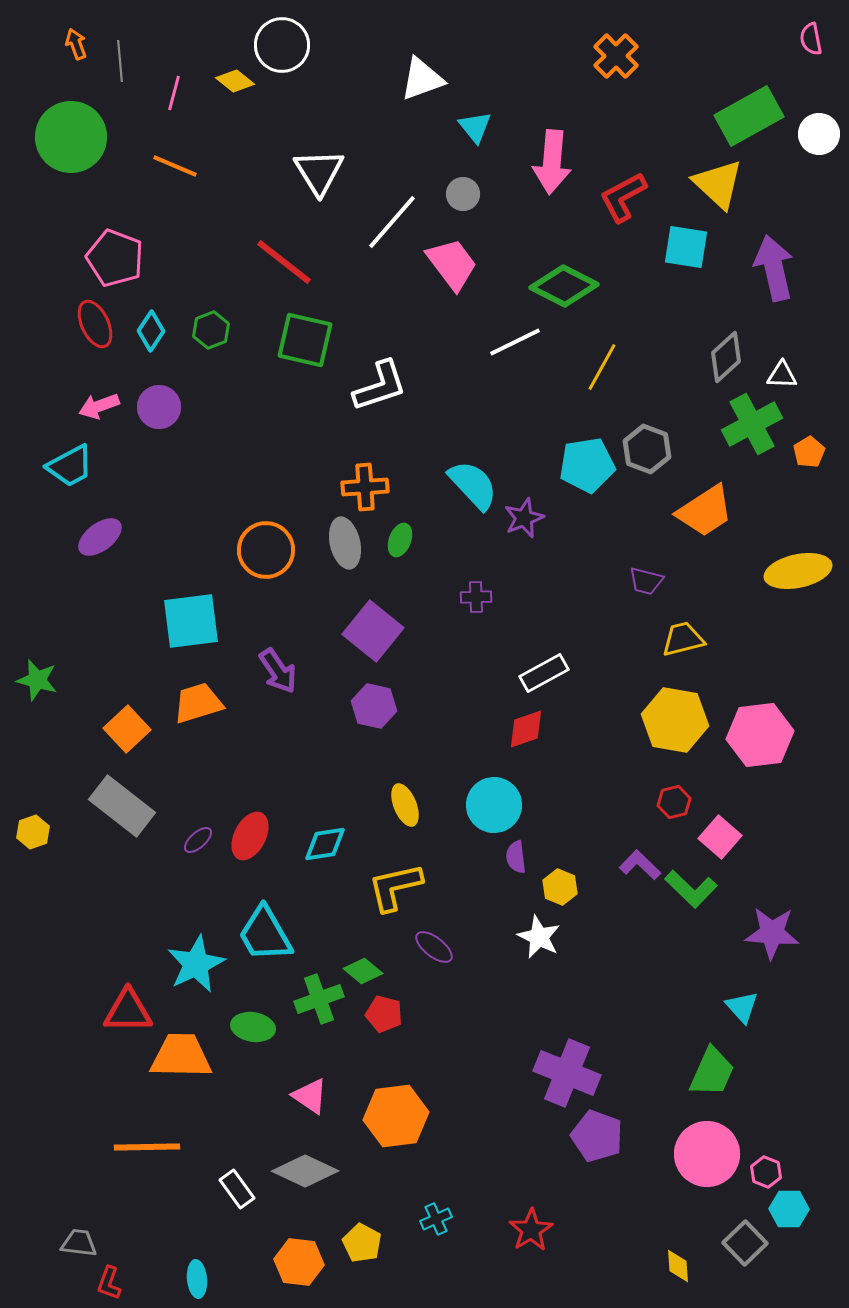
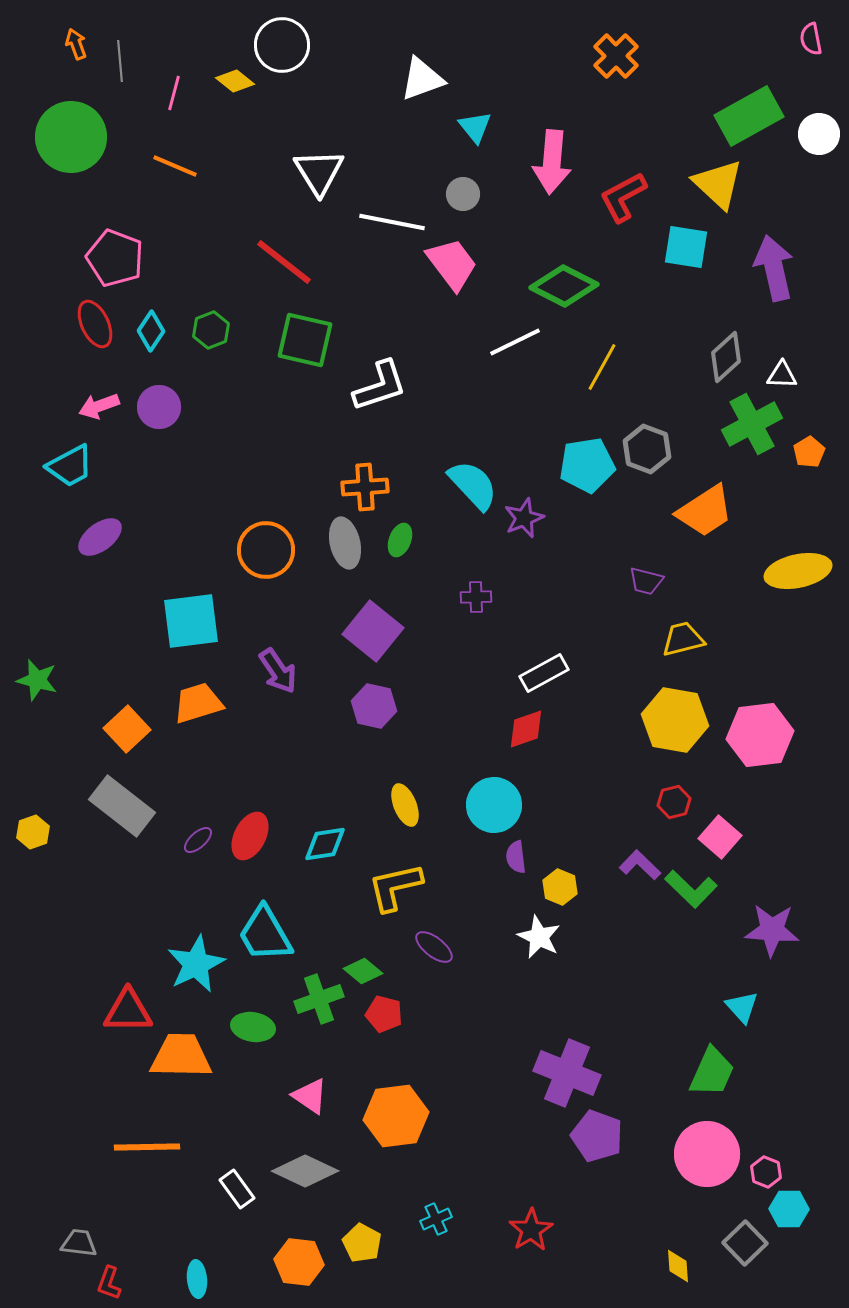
white line at (392, 222): rotated 60 degrees clockwise
purple star at (772, 933): moved 3 px up
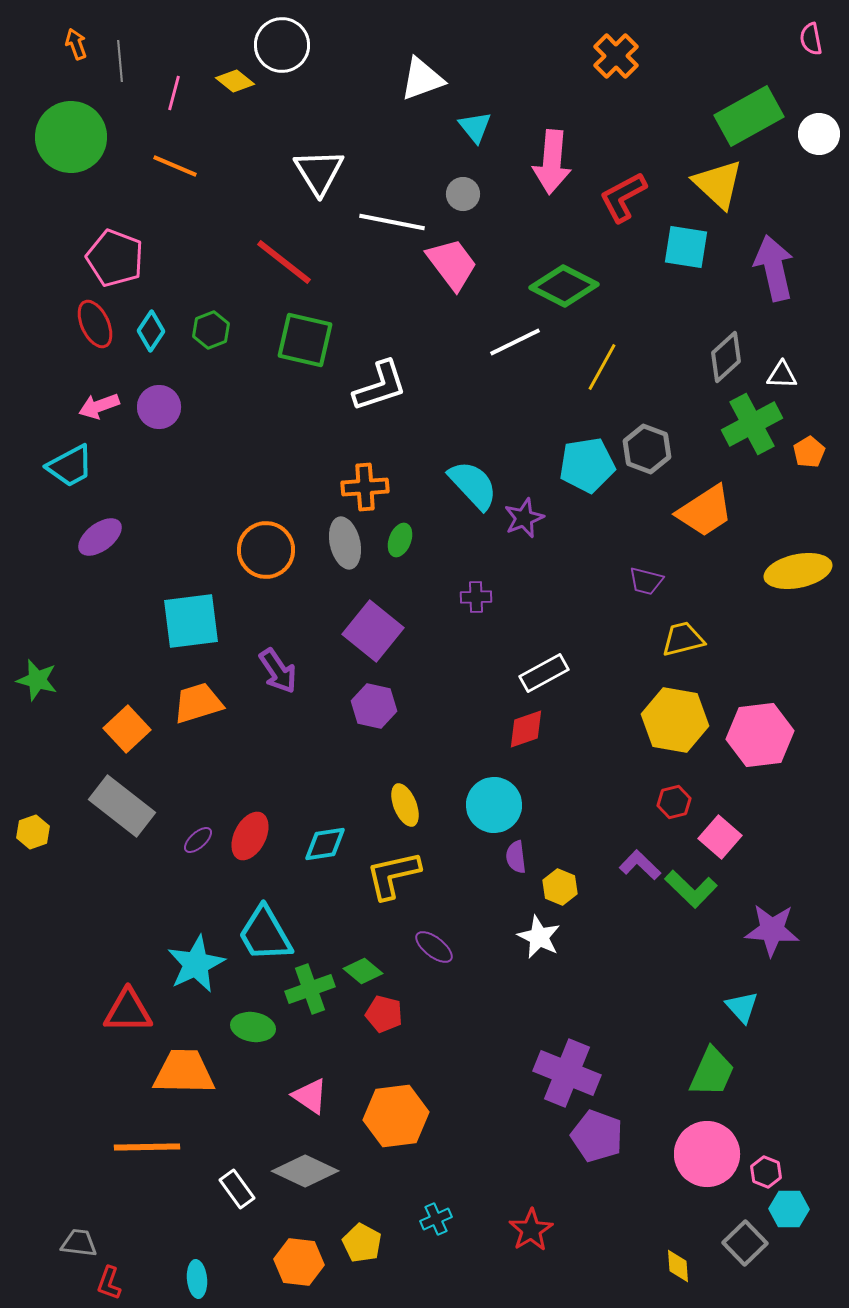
yellow L-shape at (395, 887): moved 2 px left, 12 px up
green cross at (319, 999): moved 9 px left, 10 px up
orange trapezoid at (181, 1056): moved 3 px right, 16 px down
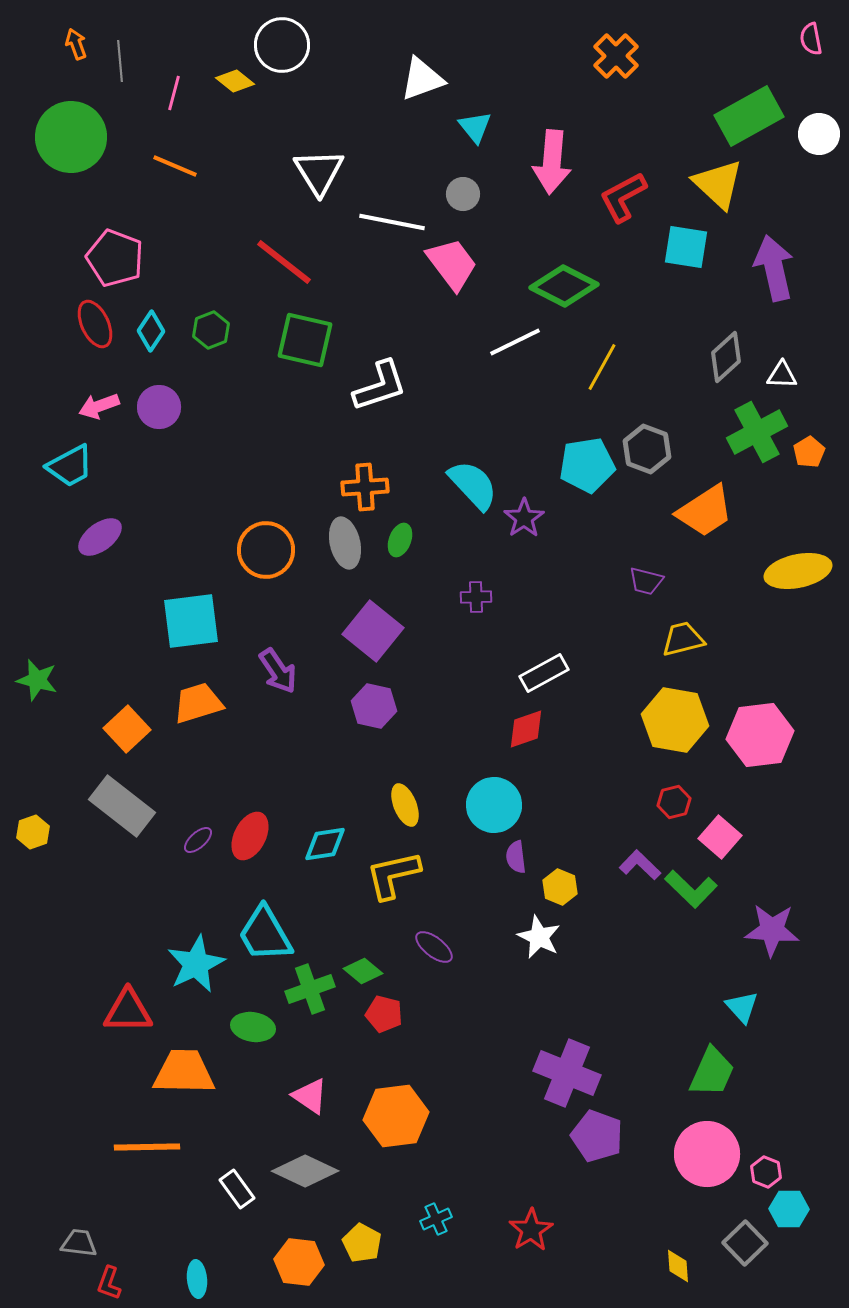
green cross at (752, 424): moved 5 px right, 8 px down
purple star at (524, 518): rotated 12 degrees counterclockwise
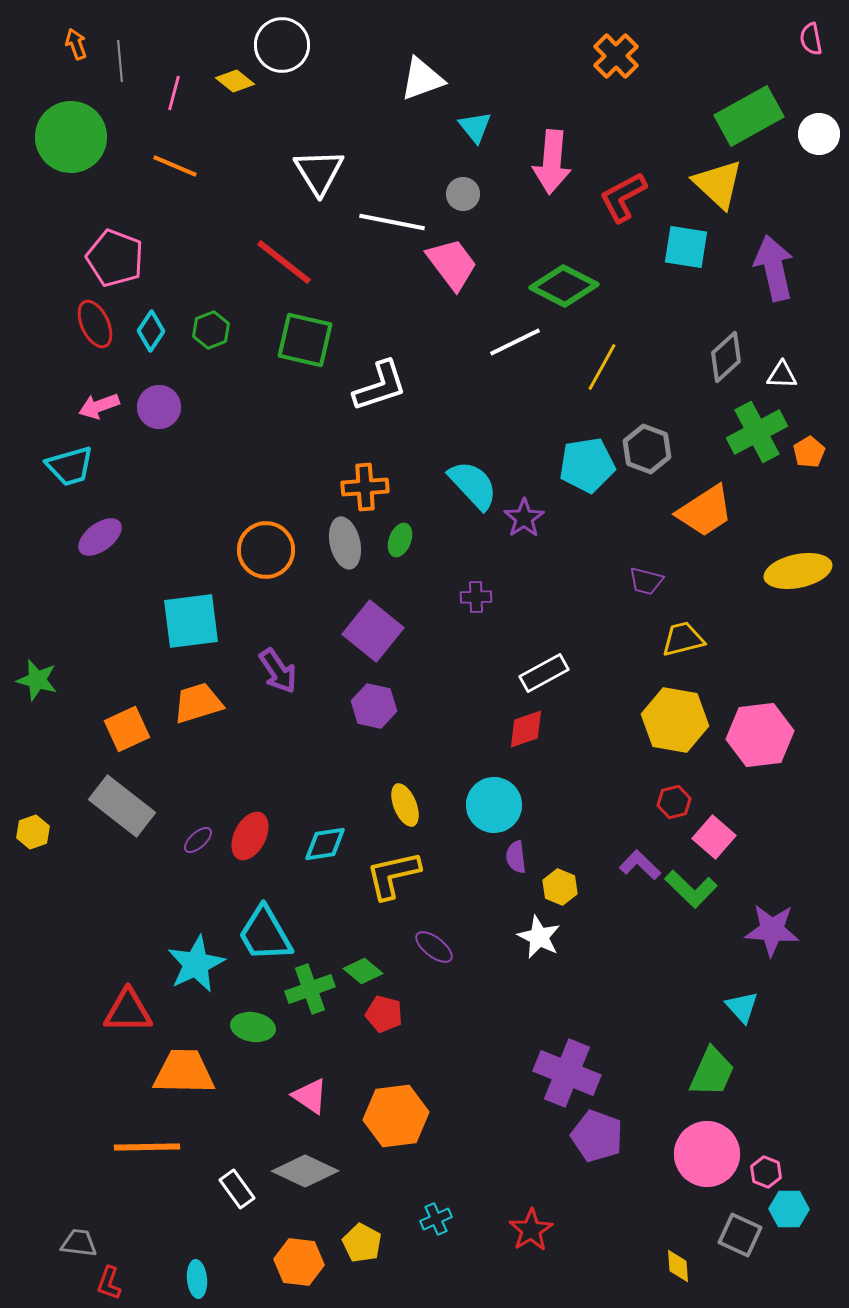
cyan trapezoid at (70, 466): rotated 12 degrees clockwise
orange square at (127, 729): rotated 18 degrees clockwise
pink square at (720, 837): moved 6 px left
gray square at (745, 1243): moved 5 px left, 8 px up; rotated 21 degrees counterclockwise
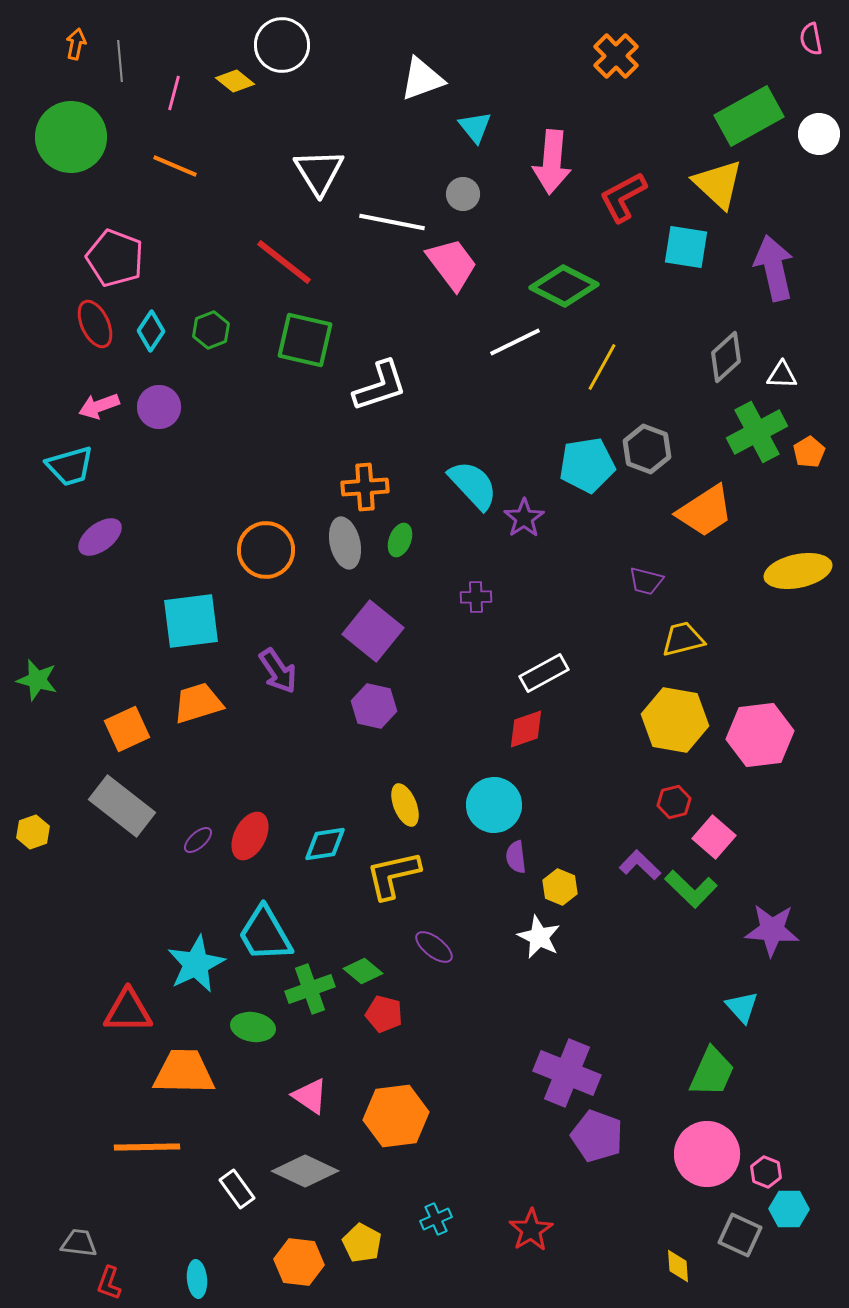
orange arrow at (76, 44): rotated 32 degrees clockwise
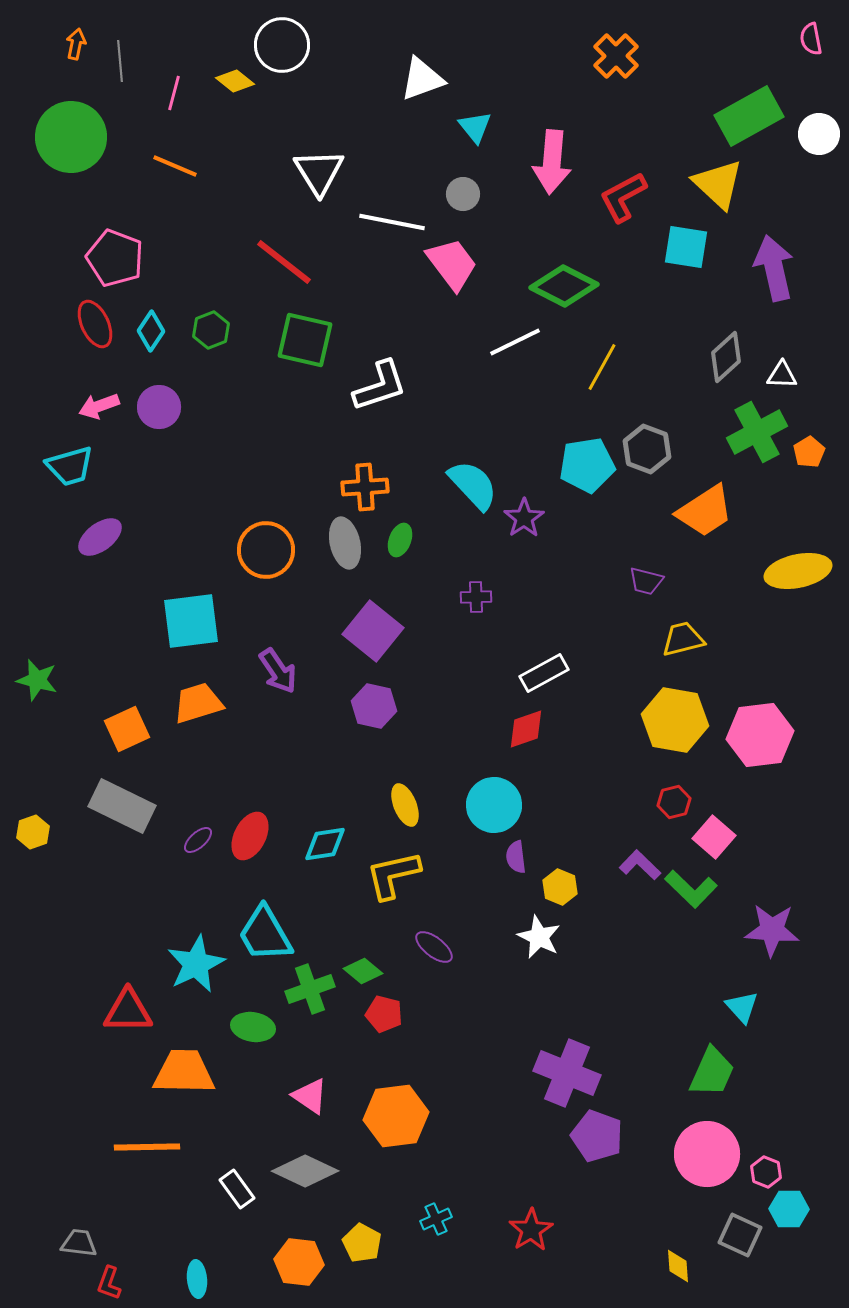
gray rectangle at (122, 806): rotated 12 degrees counterclockwise
